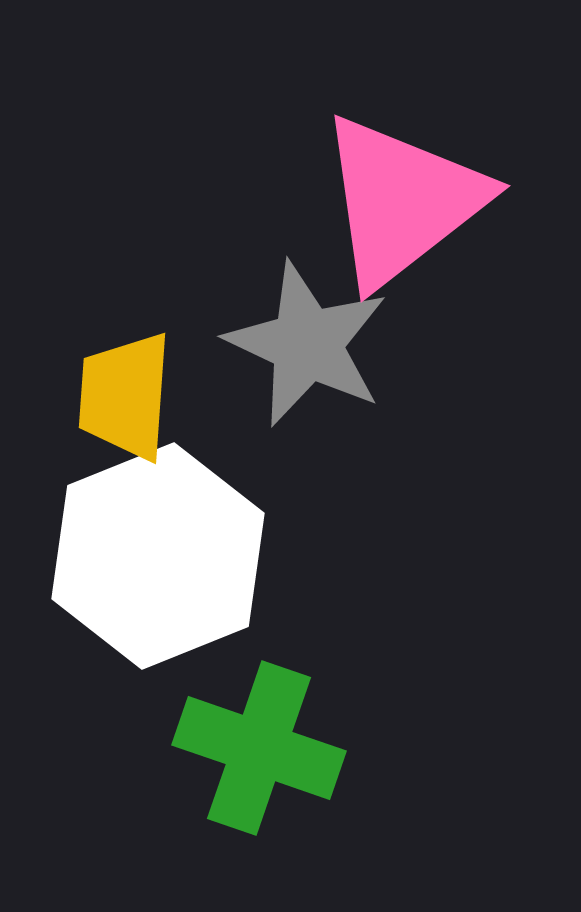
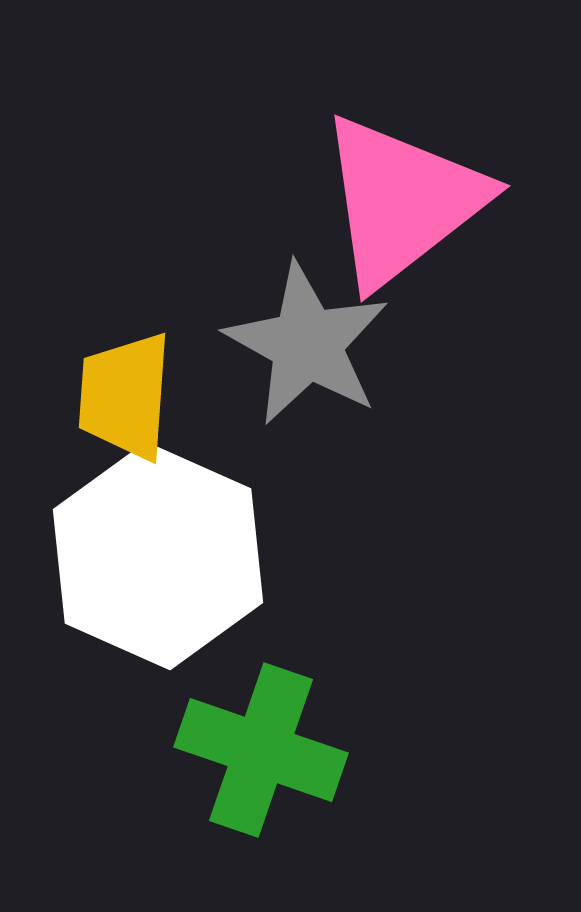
gray star: rotated 4 degrees clockwise
white hexagon: rotated 14 degrees counterclockwise
green cross: moved 2 px right, 2 px down
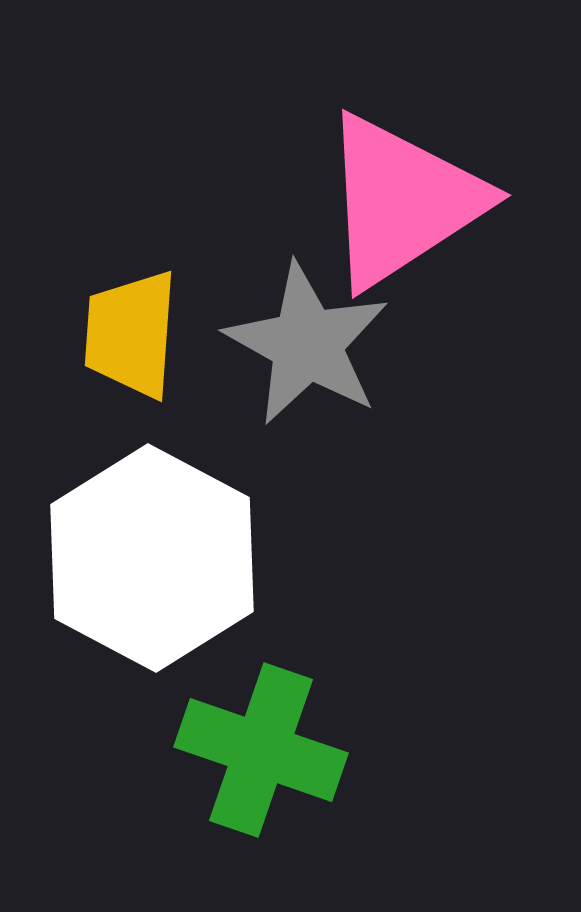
pink triangle: rotated 5 degrees clockwise
yellow trapezoid: moved 6 px right, 62 px up
white hexagon: moved 6 px left, 2 px down; rotated 4 degrees clockwise
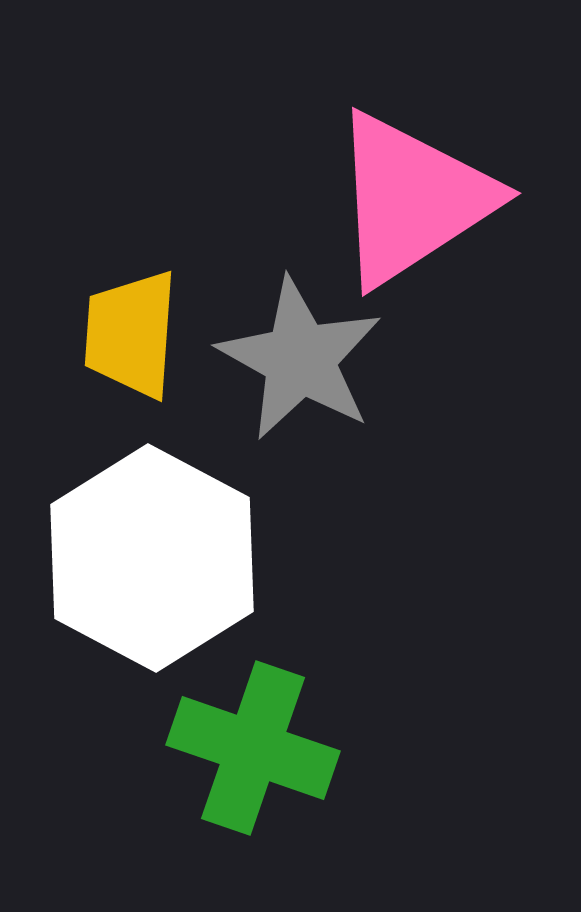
pink triangle: moved 10 px right, 2 px up
gray star: moved 7 px left, 15 px down
green cross: moved 8 px left, 2 px up
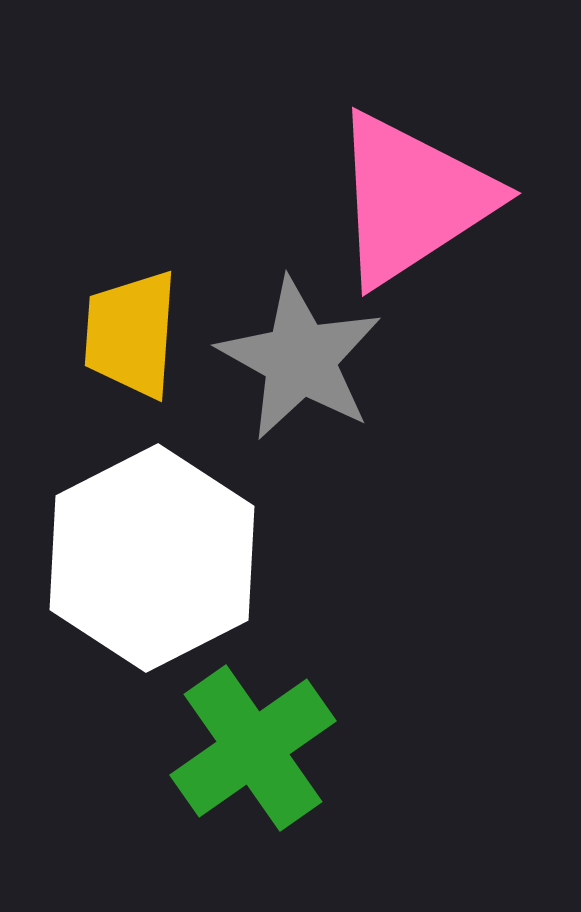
white hexagon: rotated 5 degrees clockwise
green cross: rotated 36 degrees clockwise
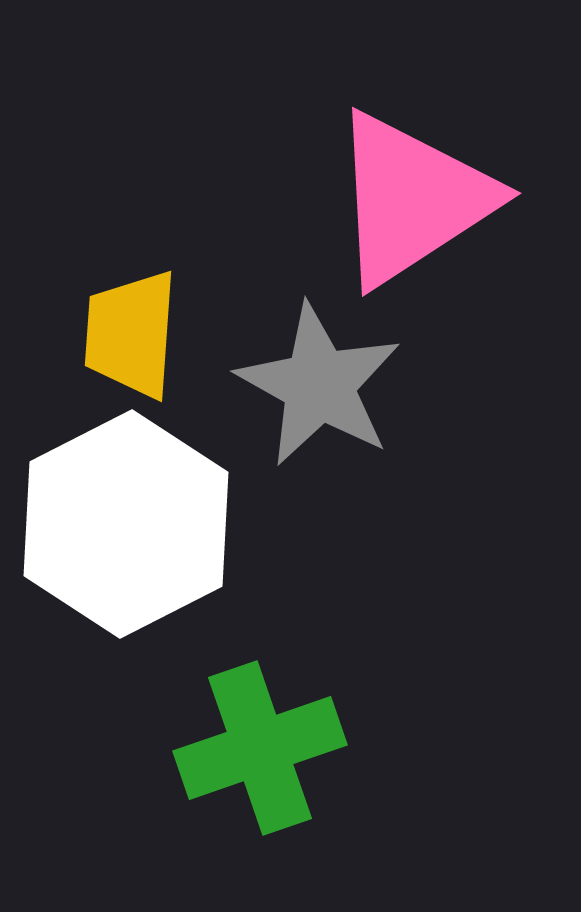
gray star: moved 19 px right, 26 px down
white hexagon: moved 26 px left, 34 px up
green cross: moved 7 px right; rotated 16 degrees clockwise
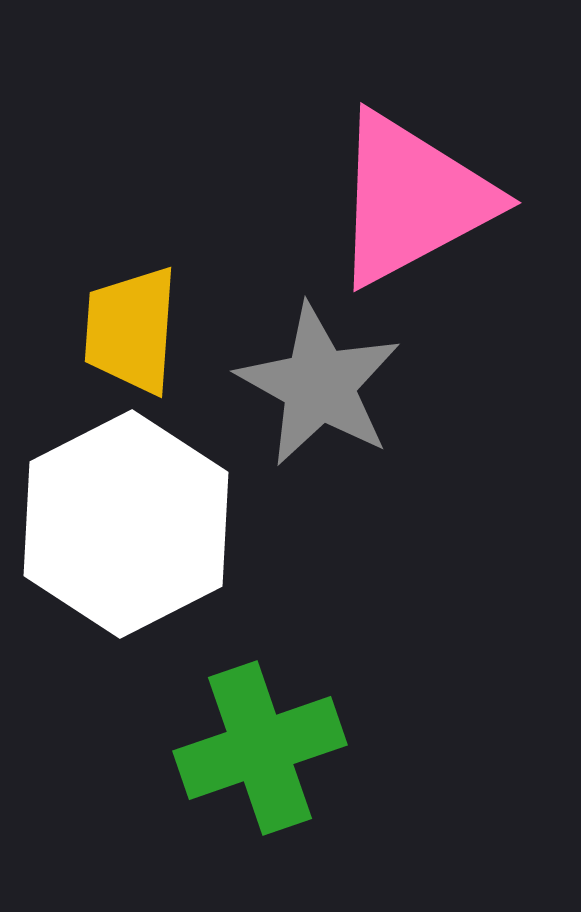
pink triangle: rotated 5 degrees clockwise
yellow trapezoid: moved 4 px up
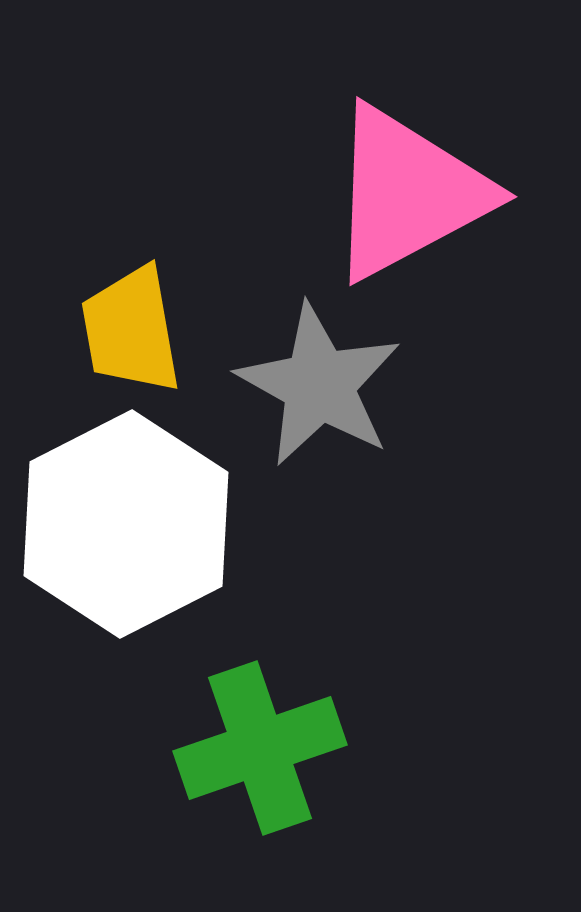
pink triangle: moved 4 px left, 6 px up
yellow trapezoid: rotated 14 degrees counterclockwise
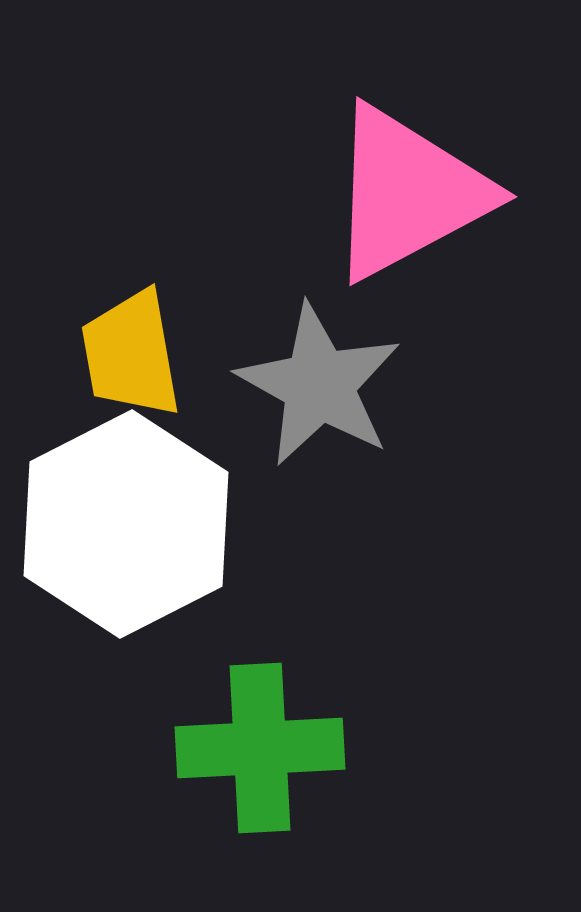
yellow trapezoid: moved 24 px down
green cross: rotated 16 degrees clockwise
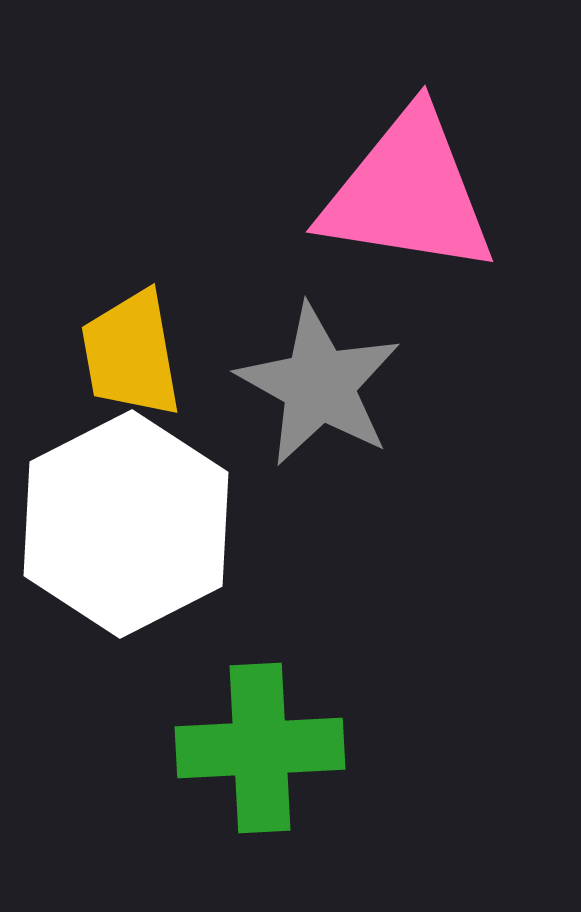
pink triangle: rotated 37 degrees clockwise
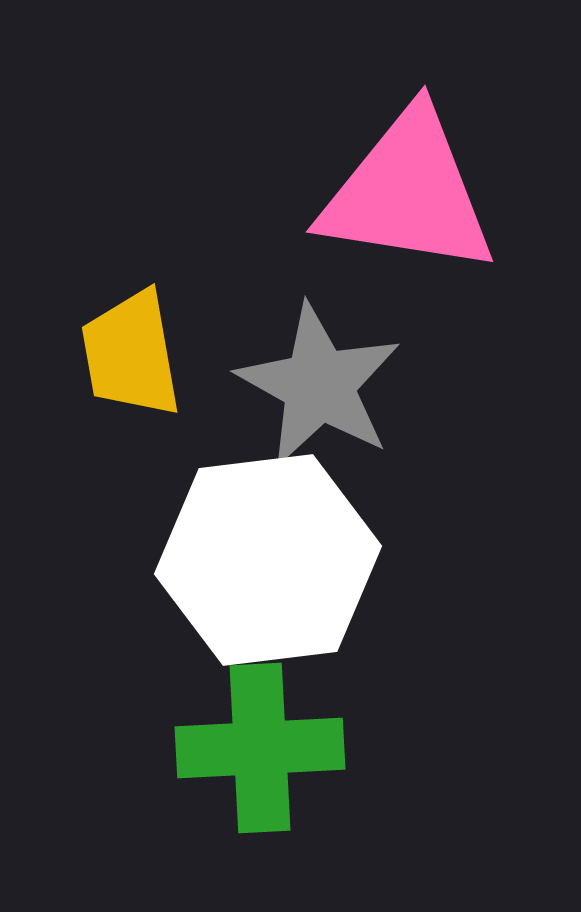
white hexagon: moved 142 px right, 36 px down; rotated 20 degrees clockwise
